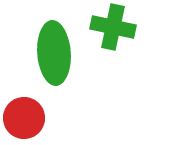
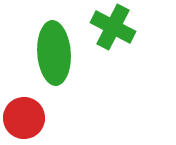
green cross: rotated 15 degrees clockwise
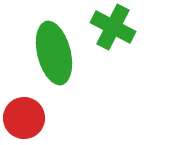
green ellipse: rotated 10 degrees counterclockwise
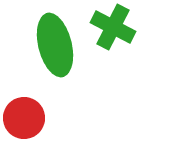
green ellipse: moved 1 px right, 8 px up
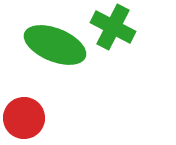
green ellipse: rotated 54 degrees counterclockwise
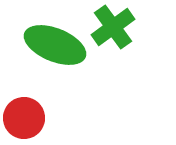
green cross: rotated 27 degrees clockwise
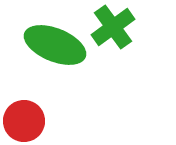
red circle: moved 3 px down
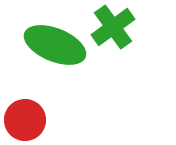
red circle: moved 1 px right, 1 px up
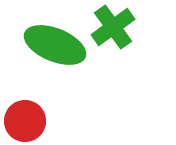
red circle: moved 1 px down
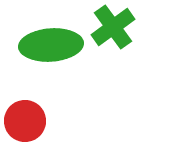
green ellipse: moved 4 px left; rotated 26 degrees counterclockwise
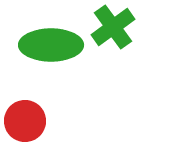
green ellipse: rotated 4 degrees clockwise
